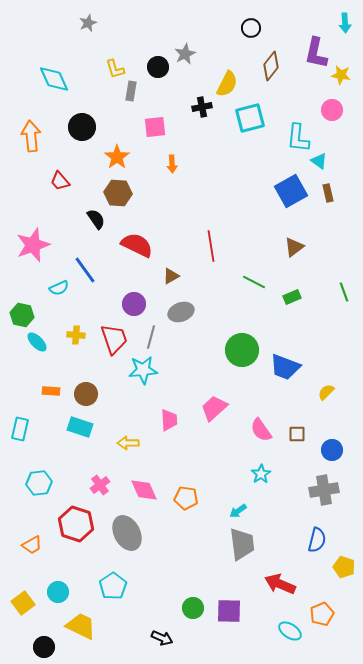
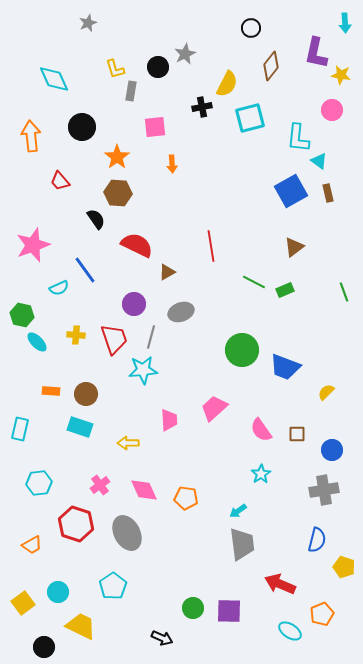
brown triangle at (171, 276): moved 4 px left, 4 px up
green rectangle at (292, 297): moved 7 px left, 7 px up
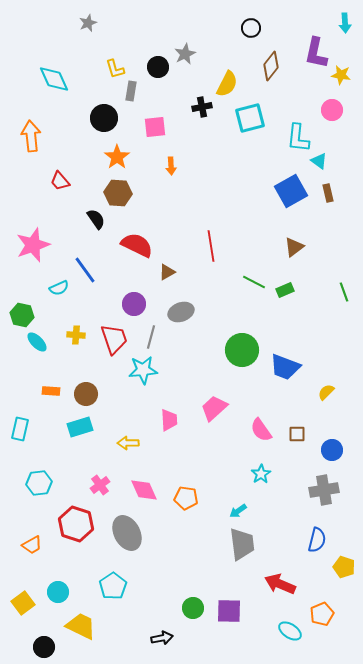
black circle at (82, 127): moved 22 px right, 9 px up
orange arrow at (172, 164): moved 1 px left, 2 px down
cyan rectangle at (80, 427): rotated 35 degrees counterclockwise
black arrow at (162, 638): rotated 35 degrees counterclockwise
